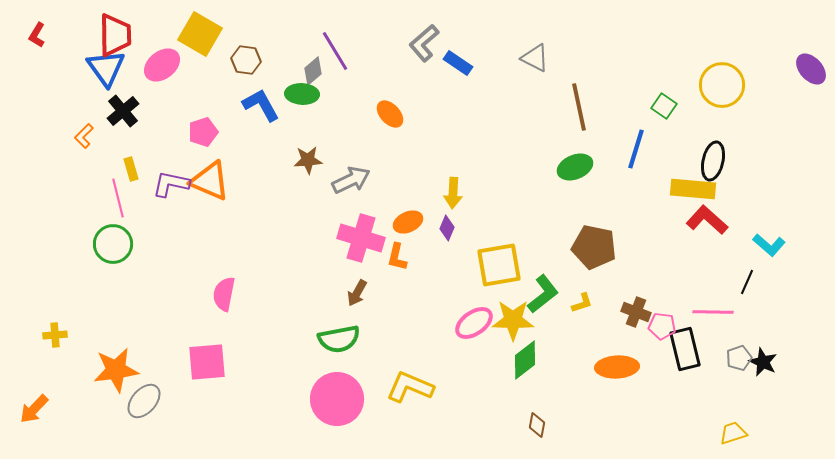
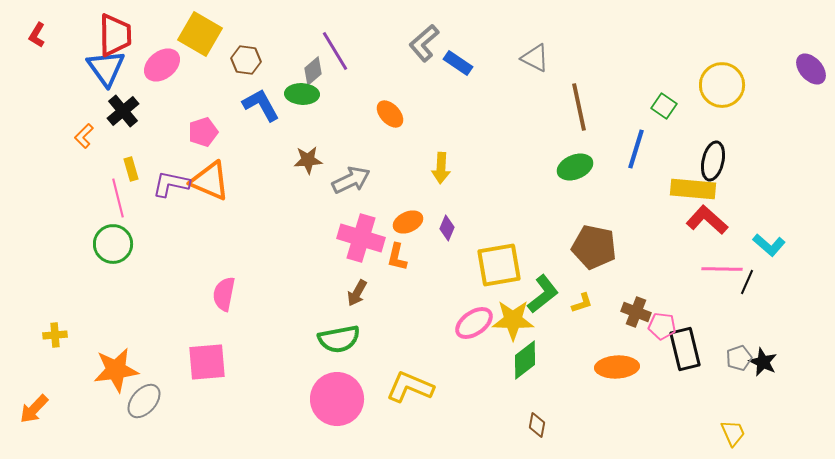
yellow arrow at (453, 193): moved 12 px left, 25 px up
pink line at (713, 312): moved 9 px right, 43 px up
yellow trapezoid at (733, 433): rotated 84 degrees clockwise
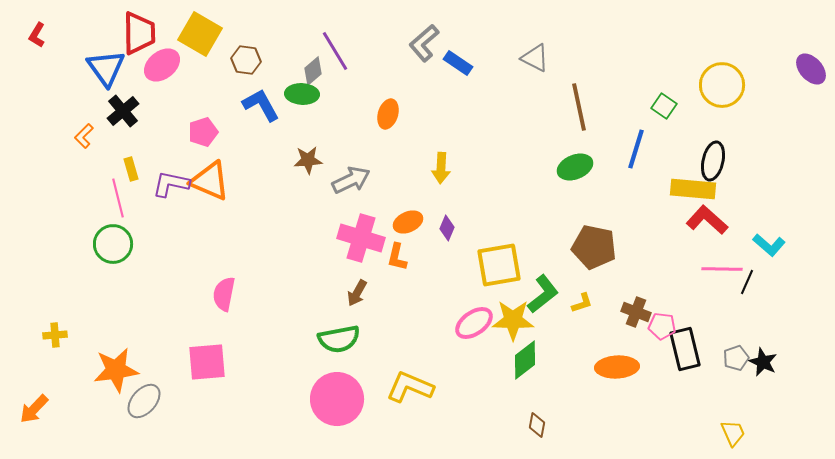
red trapezoid at (115, 35): moved 24 px right, 2 px up
orange ellipse at (390, 114): moved 2 px left; rotated 60 degrees clockwise
gray pentagon at (739, 358): moved 3 px left
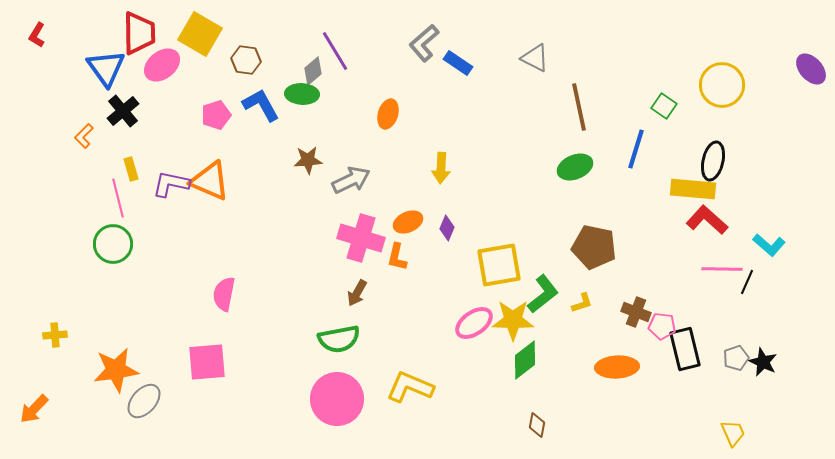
pink pentagon at (203, 132): moved 13 px right, 17 px up
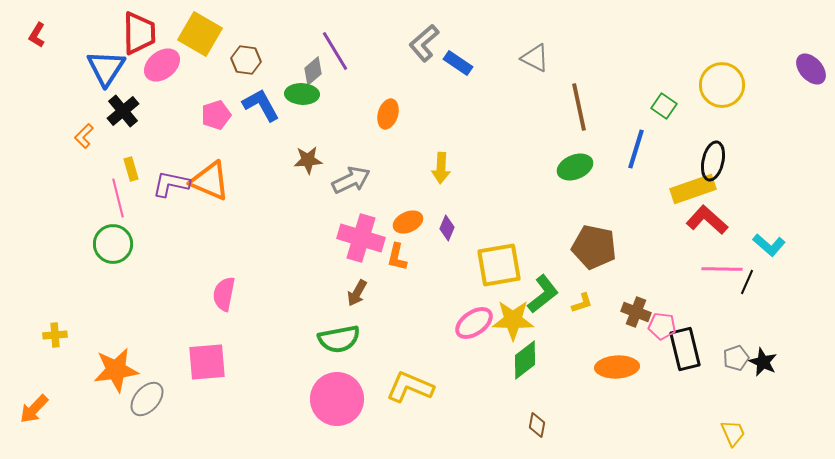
blue triangle at (106, 68): rotated 9 degrees clockwise
yellow rectangle at (693, 189): rotated 24 degrees counterclockwise
gray ellipse at (144, 401): moved 3 px right, 2 px up
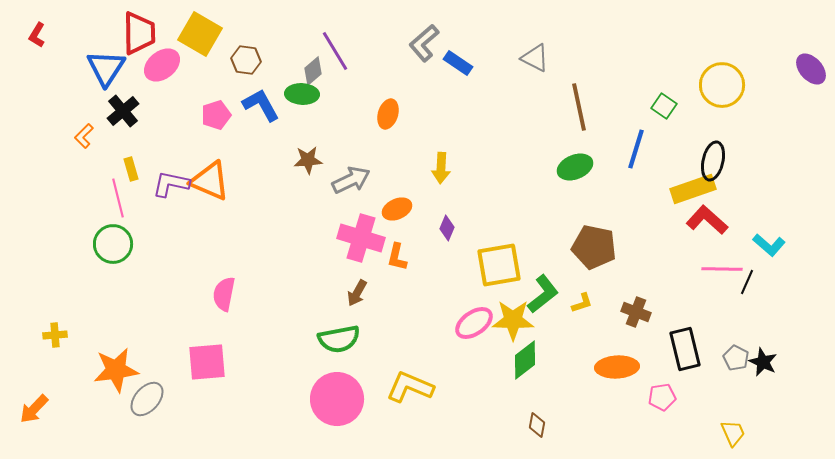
orange ellipse at (408, 222): moved 11 px left, 13 px up
pink pentagon at (662, 326): moved 71 px down; rotated 16 degrees counterclockwise
gray pentagon at (736, 358): rotated 25 degrees counterclockwise
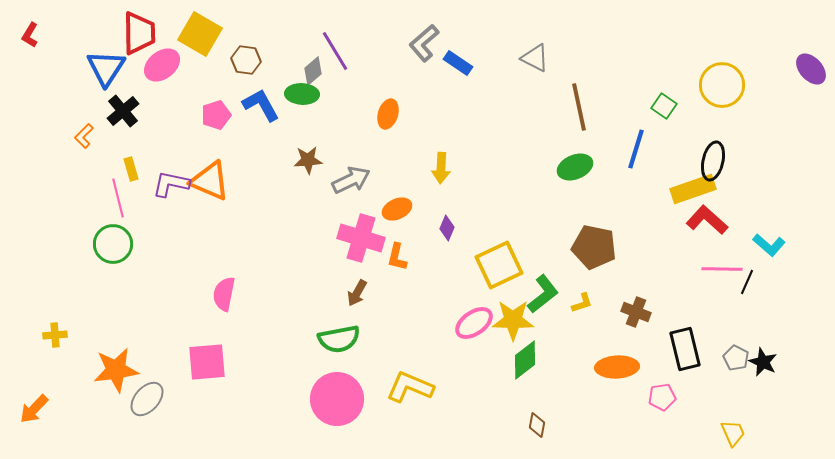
red L-shape at (37, 35): moved 7 px left
yellow square at (499, 265): rotated 15 degrees counterclockwise
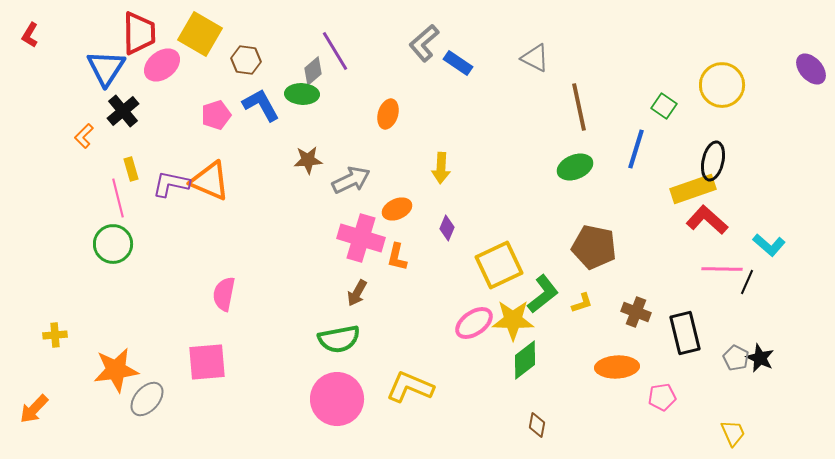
black rectangle at (685, 349): moved 16 px up
black star at (763, 362): moved 3 px left, 4 px up
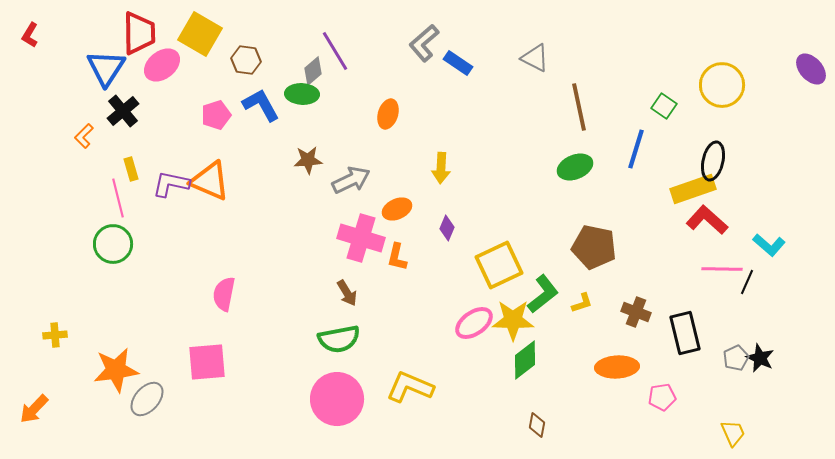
brown arrow at (357, 293): moved 10 px left; rotated 60 degrees counterclockwise
gray pentagon at (736, 358): rotated 20 degrees clockwise
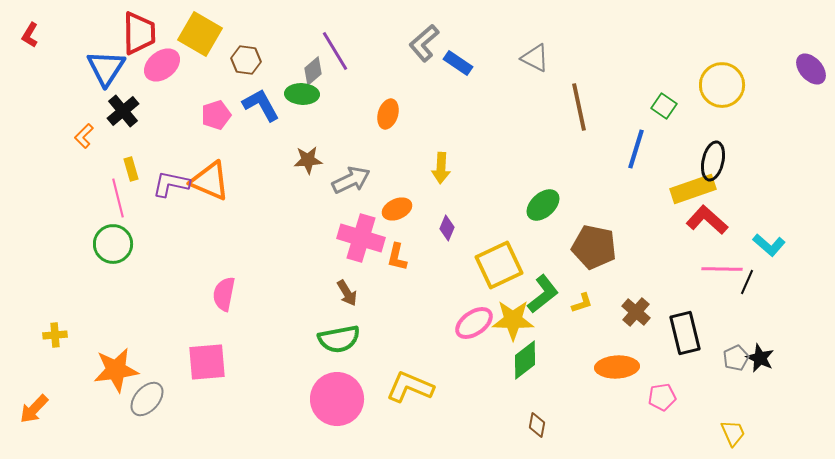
green ellipse at (575, 167): moved 32 px left, 38 px down; rotated 20 degrees counterclockwise
brown cross at (636, 312): rotated 20 degrees clockwise
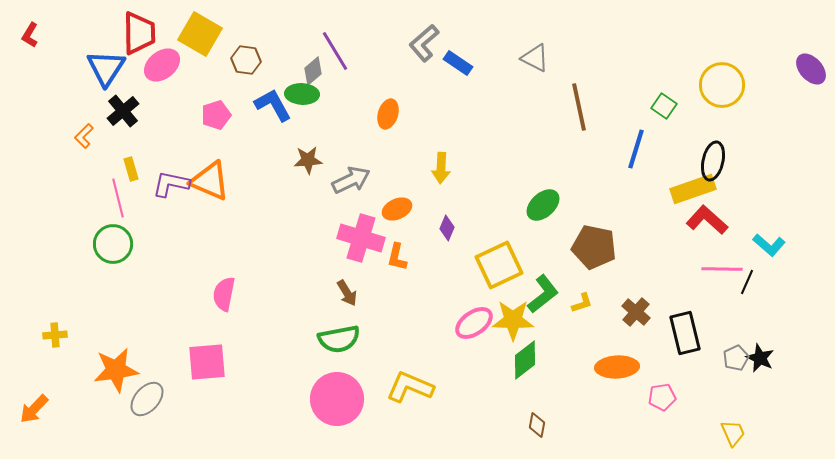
blue L-shape at (261, 105): moved 12 px right
